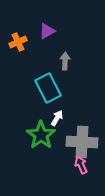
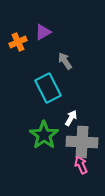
purple triangle: moved 4 px left, 1 px down
gray arrow: rotated 36 degrees counterclockwise
white arrow: moved 14 px right
green star: moved 3 px right
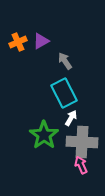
purple triangle: moved 2 px left, 9 px down
cyan rectangle: moved 16 px right, 5 px down
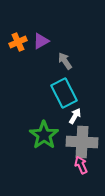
white arrow: moved 4 px right, 2 px up
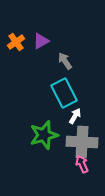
orange cross: moved 2 px left; rotated 12 degrees counterclockwise
green star: rotated 20 degrees clockwise
pink arrow: moved 1 px right, 1 px up
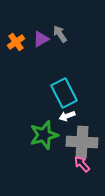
purple triangle: moved 2 px up
gray arrow: moved 5 px left, 27 px up
white arrow: moved 8 px left; rotated 140 degrees counterclockwise
pink arrow: rotated 18 degrees counterclockwise
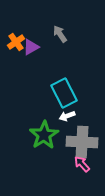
purple triangle: moved 10 px left, 8 px down
green star: rotated 16 degrees counterclockwise
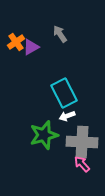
green star: rotated 16 degrees clockwise
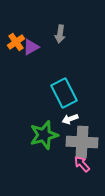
gray arrow: rotated 138 degrees counterclockwise
white arrow: moved 3 px right, 3 px down
